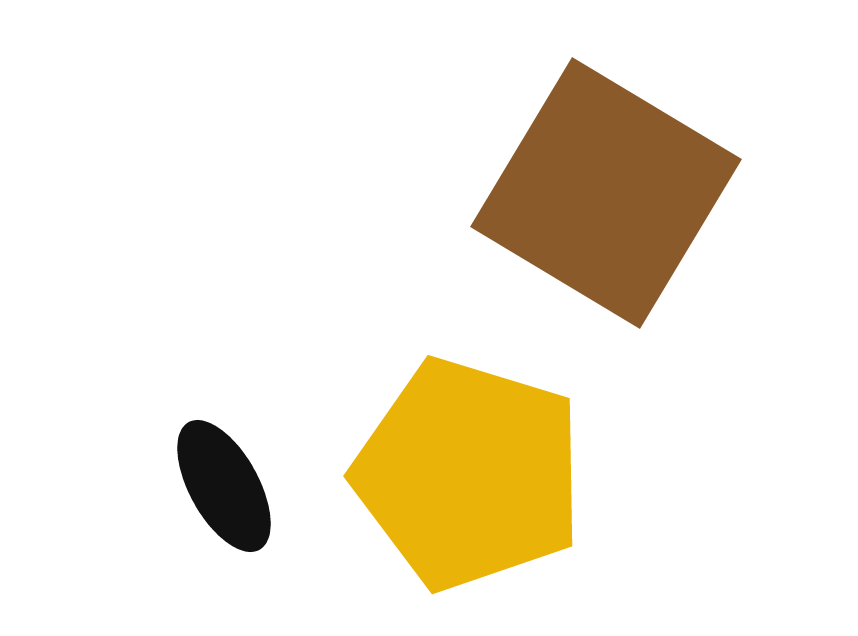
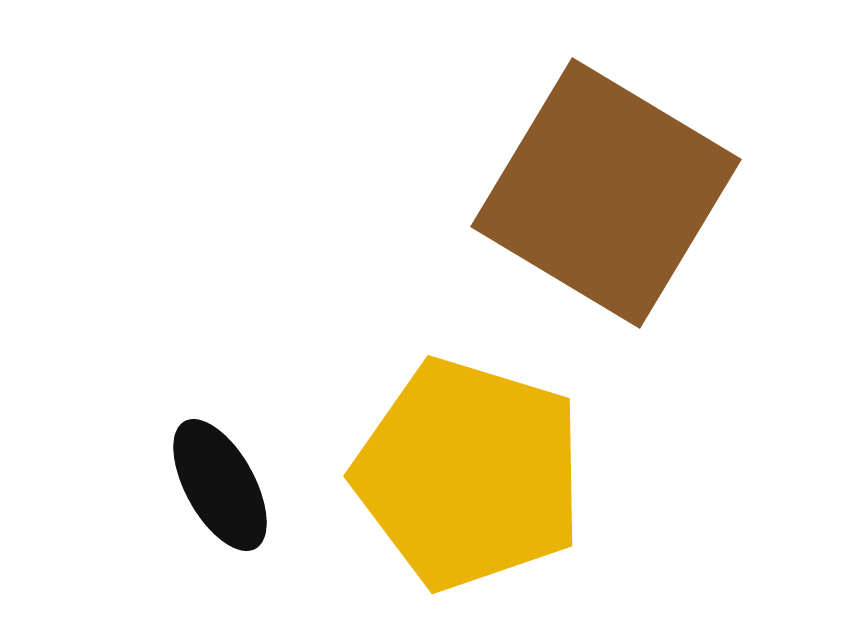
black ellipse: moved 4 px left, 1 px up
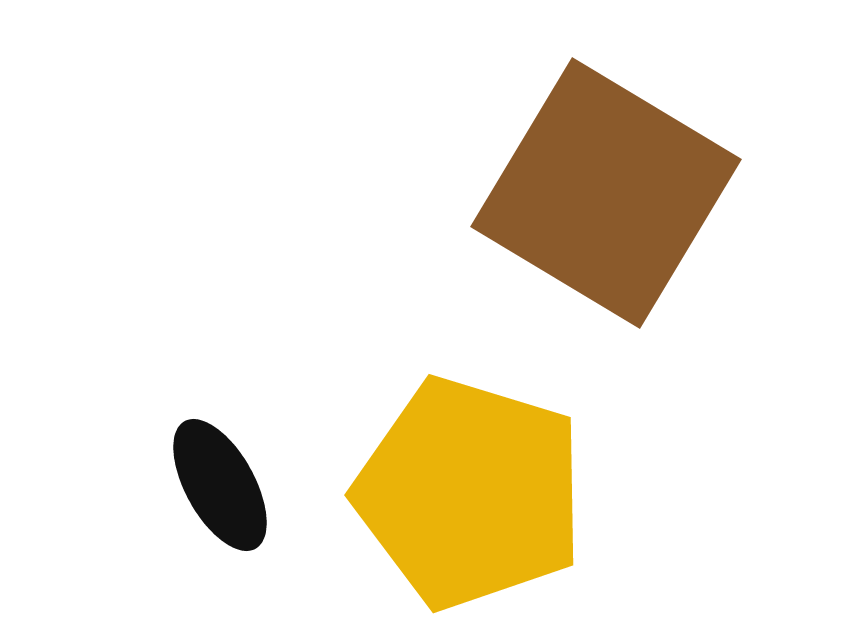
yellow pentagon: moved 1 px right, 19 px down
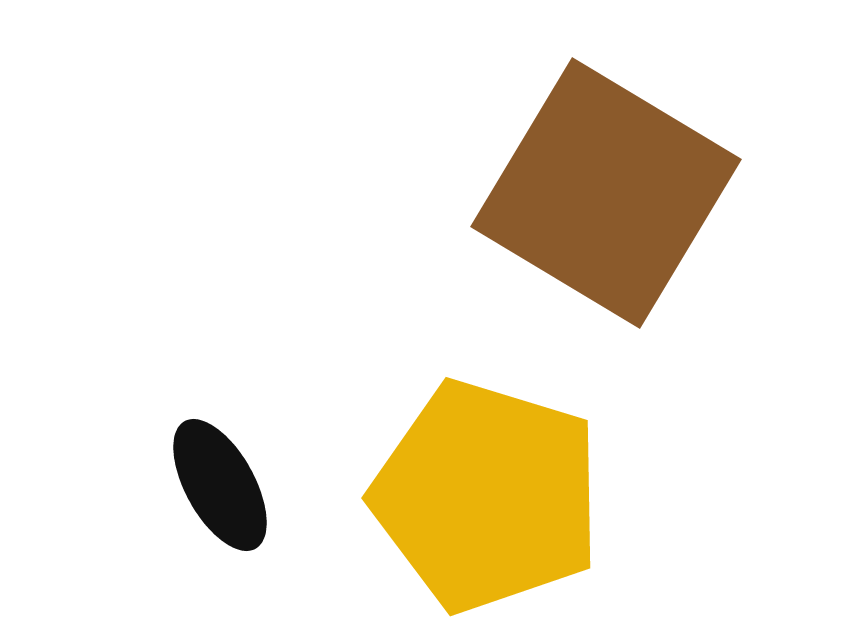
yellow pentagon: moved 17 px right, 3 px down
